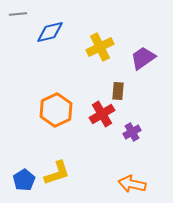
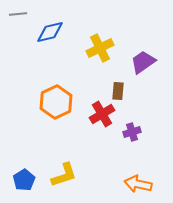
yellow cross: moved 1 px down
purple trapezoid: moved 4 px down
orange hexagon: moved 8 px up
purple cross: rotated 12 degrees clockwise
yellow L-shape: moved 7 px right, 2 px down
orange arrow: moved 6 px right
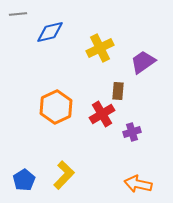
orange hexagon: moved 5 px down
yellow L-shape: rotated 28 degrees counterclockwise
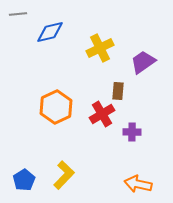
purple cross: rotated 18 degrees clockwise
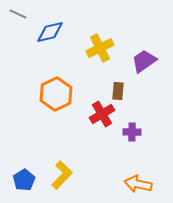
gray line: rotated 30 degrees clockwise
purple trapezoid: moved 1 px right, 1 px up
orange hexagon: moved 13 px up
yellow L-shape: moved 2 px left
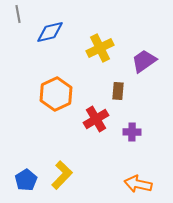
gray line: rotated 54 degrees clockwise
red cross: moved 6 px left, 5 px down
blue pentagon: moved 2 px right
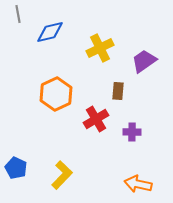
blue pentagon: moved 10 px left, 12 px up; rotated 15 degrees counterclockwise
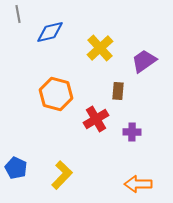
yellow cross: rotated 16 degrees counterclockwise
orange hexagon: rotated 20 degrees counterclockwise
orange arrow: rotated 12 degrees counterclockwise
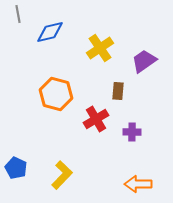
yellow cross: rotated 8 degrees clockwise
